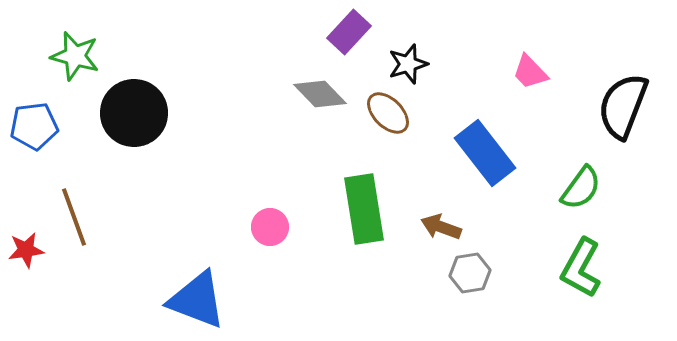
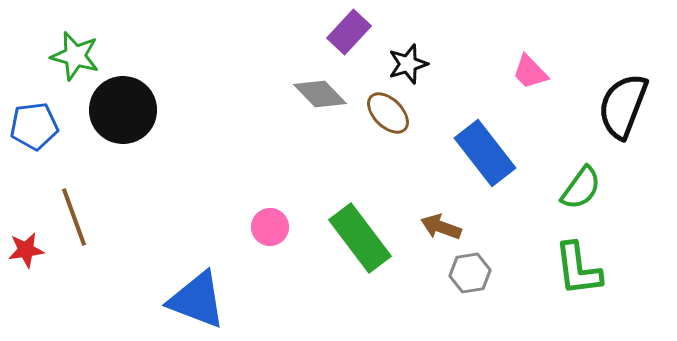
black circle: moved 11 px left, 3 px up
green rectangle: moved 4 px left, 29 px down; rotated 28 degrees counterclockwise
green L-shape: moved 3 px left, 1 px down; rotated 36 degrees counterclockwise
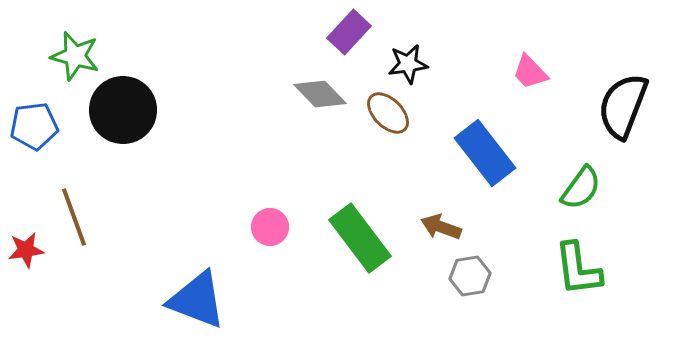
black star: rotated 9 degrees clockwise
gray hexagon: moved 3 px down
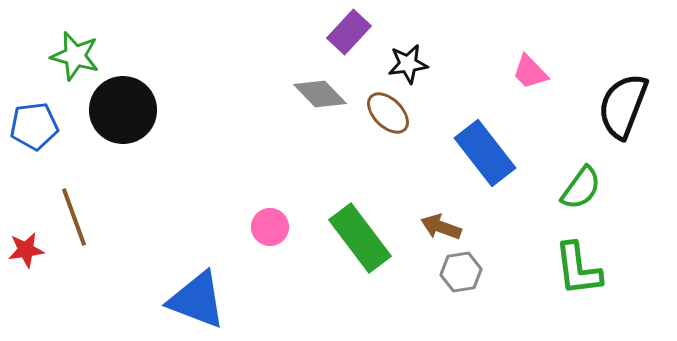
gray hexagon: moved 9 px left, 4 px up
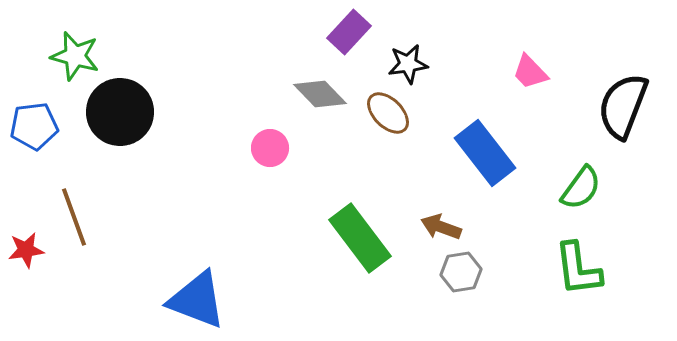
black circle: moved 3 px left, 2 px down
pink circle: moved 79 px up
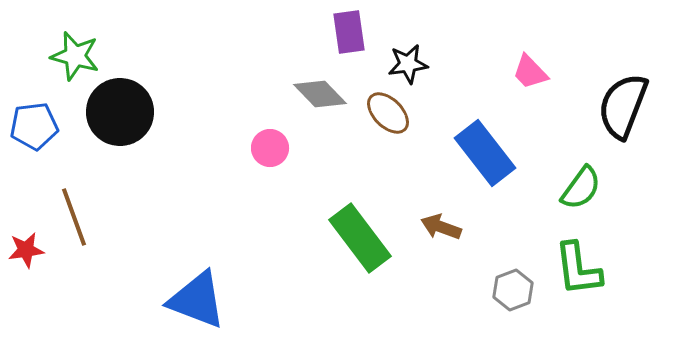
purple rectangle: rotated 51 degrees counterclockwise
gray hexagon: moved 52 px right, 18 px down; rotated 12 degrees counterclockwise
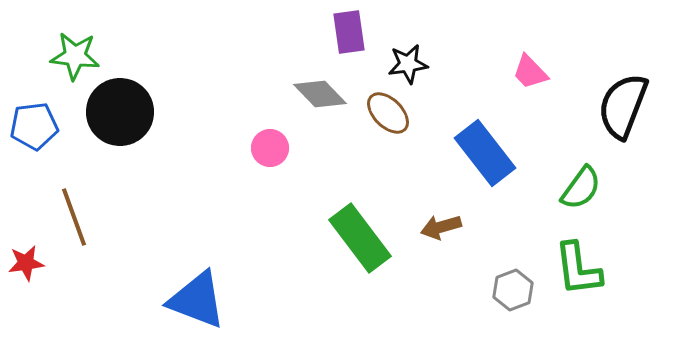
green star: rotated 9 degrees counterclockwise
brown arrow: rotated 36 degrees counterclockwise
red star: moved 13 px down
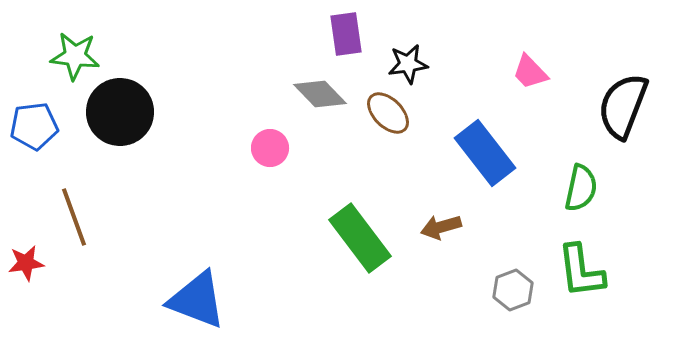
purple rectangle: moved 3 px left, 2 px down
green semicircle: rotated 24 degrees counterclockwise
green L-shape: moved 3 px right, 2 px down
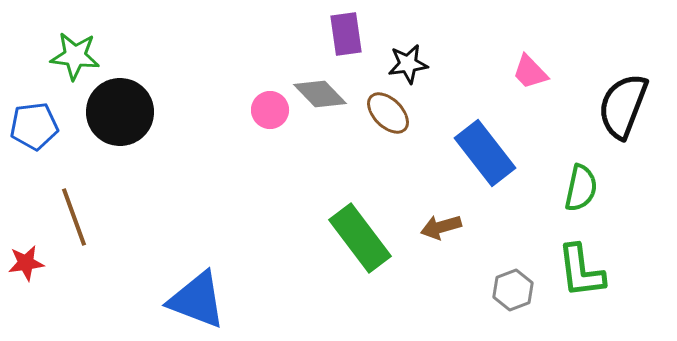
pink circle: moved 38 px up
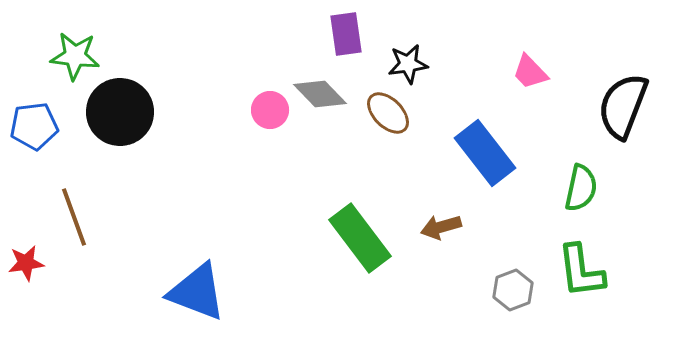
blue triangle: moved 8 px up
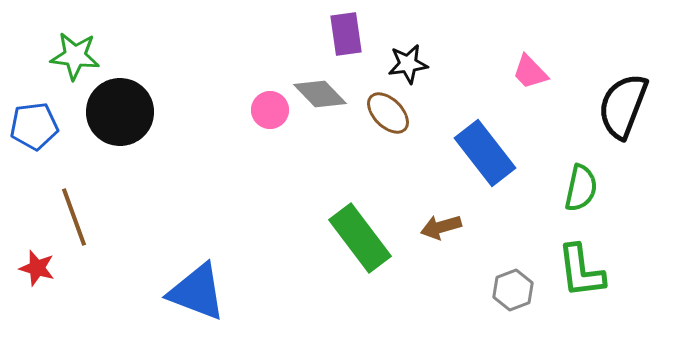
red star: moved 11 px right, 5 px down; rotated 24 degrees clockwise
